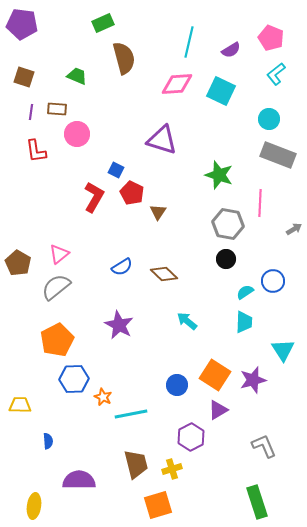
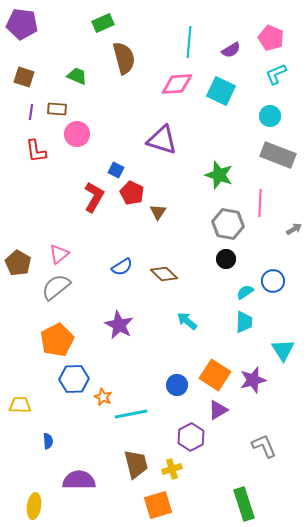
cyan line at (189, 42): rotated 8 degrees counterclockwise
cyan L-shape at (276, 74): rotated 15 degrees clockwise
cyan circle at (269, 119): moved 1 px right, 3 px up
green rectangle at (257, 502): moved 13 px left, 2 px down
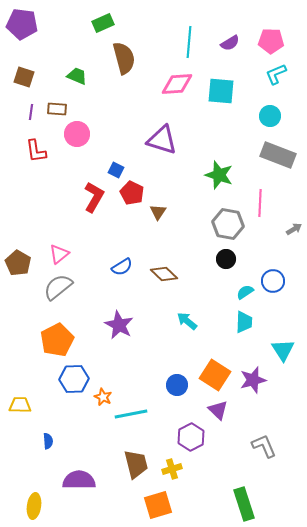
pink pentagon at (271, 38): moved 3 px down; rotated 20 degrees counterclockwise
purple semicircle at (231, 50): moved 1 px left, 7 px up
cyan square at (221, 91): rotated 20 degrees counterclockwise
gray semicircle at (56, 287): moved 2 px right
purple triangle at (218, 410): rotated 45 degrees counterclockwise
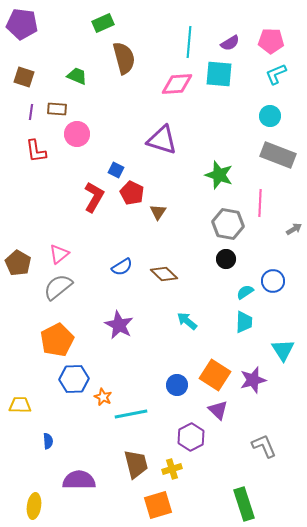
cyan square at (221, 91): moved 2 px left, 17 px up
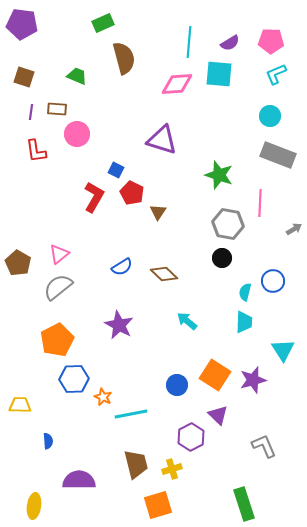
black circle at (226, 259): moved 4 px left, 1 px up
cyan semicircle at (245, 292): rotated 42 degrees counterclockwise
purple triangle at (218, 410): moved 5 px down
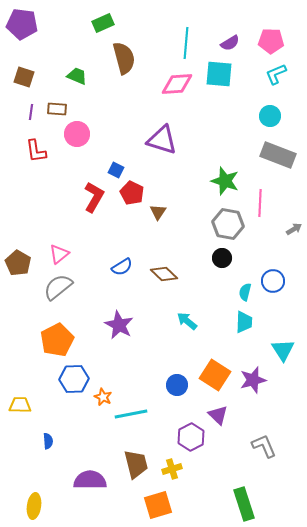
cyan line at (189, 42): moved 3 px left, 1 px down
green star at (219, 175): moved 6 px right, 6 px down
purple semicircle at (79, 480): moved 11 px right
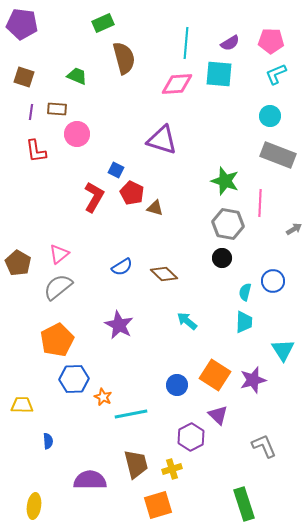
brown triangle at (158, 212): moved 3 px left, 4 px up; rotated 48 degrees counterclockwise
yellow trapezoid at (20, 405): moved 2 px right
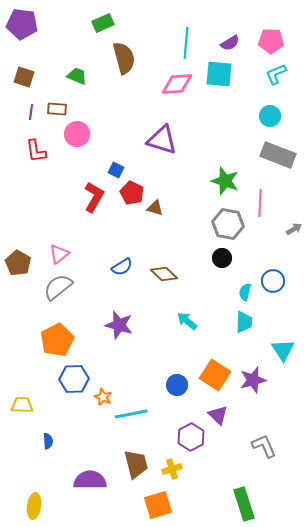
purple star at (119, 325): rotated 12 degrees counterclockwise
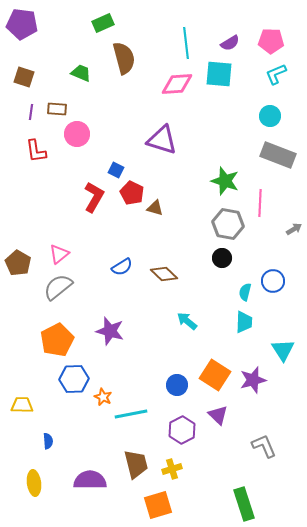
cyan line at (186, 43): rotated 12 degrees counterclockwise
green trapezoid at (77, 76): moved 4 px right, 3 px up
purple star at (119, 325): moved 9 px left, 6 px down
purple hexagon at (191, 437): moved 9 px left, 7 px up
yellow ellipse at (34, 506): moved 23 px up; rotated 15 degrees counterclockwise
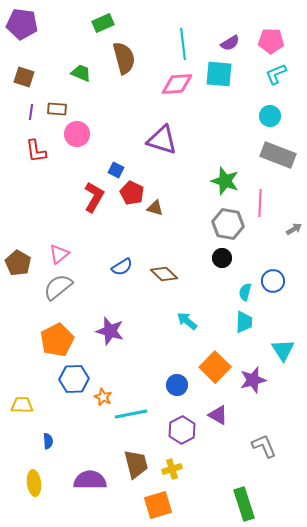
cyan line at (186, 43): moved 3 px left, 1 px down
orange square at (215, 375): moved 8 px up; rotated 12 degrees clockwise
purple triangle at (218, 415): rotated 15 degrees counterclockwise
